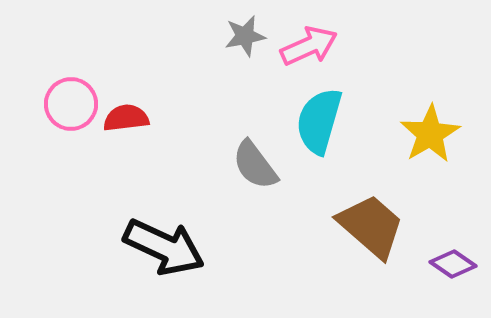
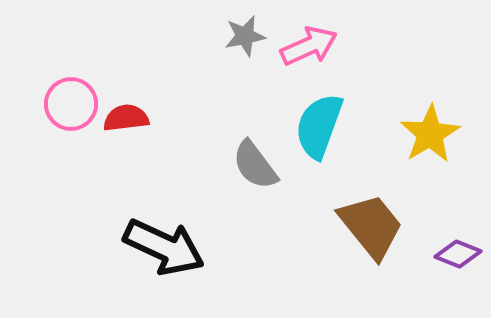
cyan semicircle: moved 5 px down; rotated 4 degrees clockwise
brown trapezoid: rotated 10 degrees clockwise
purple diamond: moved 5 px right, 10 px up; rotated 12 degrees counterclockwise
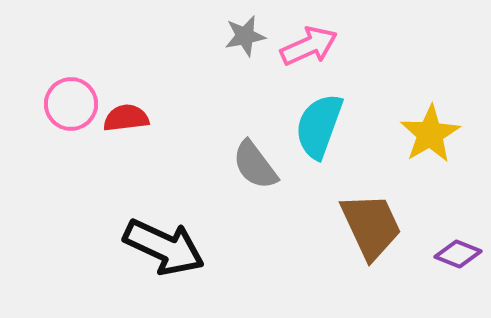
brown trapezoid: rotated 14 degrees clockwise
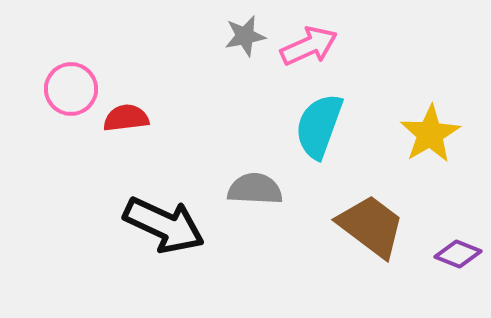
pink circle: moved 15 px up
gray semicircle: moved 24 px down; rotated 130 degrees clockwise
brown trapezoid: rotated 28 degrees counterclockwise
black arrow: moved 22 px up
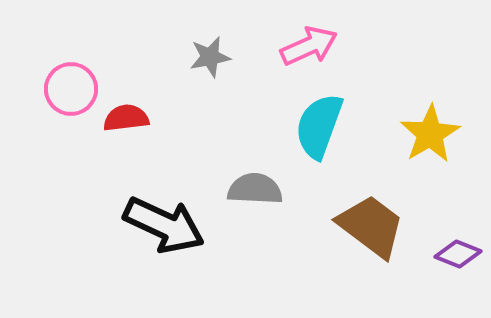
gray star: moved 35 px left, 21 px down
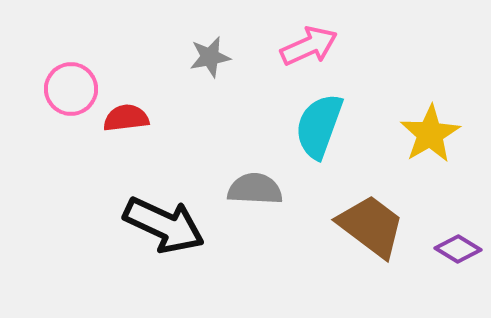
purple diamond: moved 5 px up; rotated 9 degrees clockwise
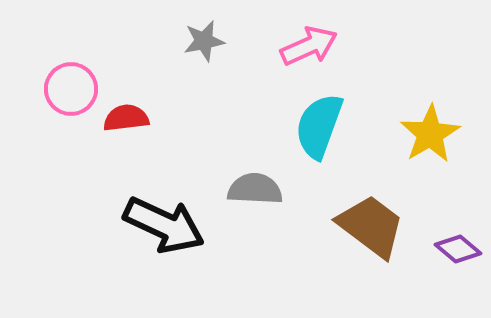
gray star: moved 6 px left, 16 px up
purple diamond: rotated 9 degrees clockwise
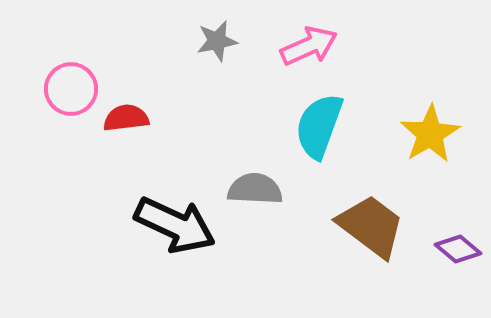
gray star: moved 13 px right
black arrow: moved 11 px right
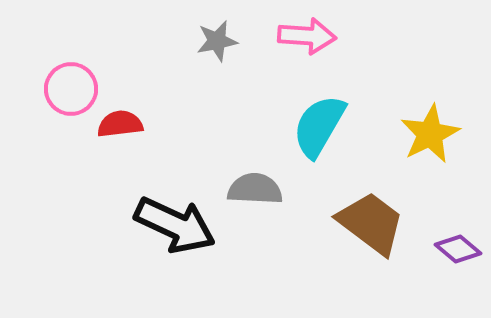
pink arrow: moved 2 px left, 10 px up; rotated 28 degrees clockwise
red semicircle: moved 6 px left, 6 px down
cyan semicircle: rotated 10 degrees clockwise
yellow star: rotated 4 degrees clockwise
brown trapezoid: moved 3 px up
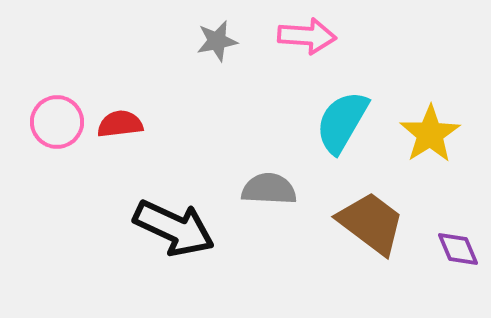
pink circle: moved 14 px left, 33 px down
cyan semicircle: moved 23 px right, 4 px up
yellow star: rotated 6 degrees counterclockwise
gray semicircle: moved 14 px right
black arrow: moved 1 px left, 3 px down
purple diamond: rotated 27 degrees clockwise
